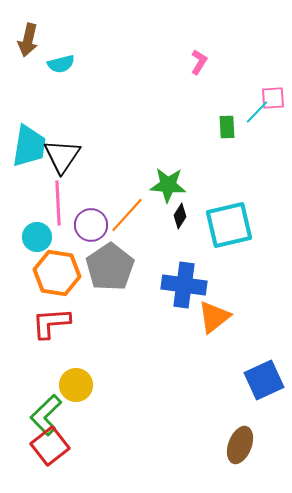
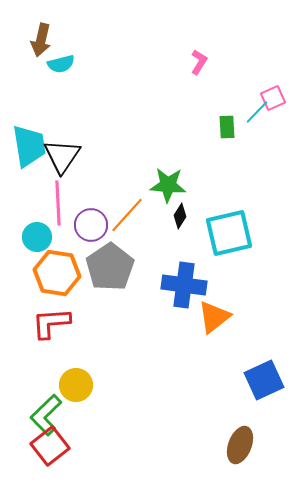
brown arrow: moved 13 px right
pink square: rotated 20 degrees counterclockwise
cyan trapezoid: rotated 18 degrees counterclockwise
cyan square: moved 8 px down
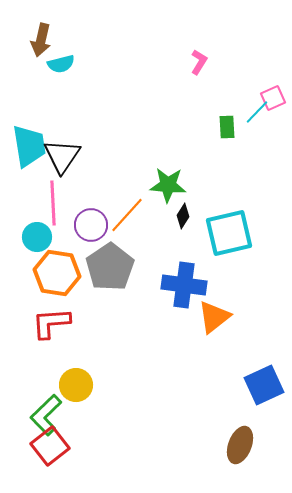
pink line: moved 5 px left
black diamond: moved 3 px right
blue square: moved 5 px down
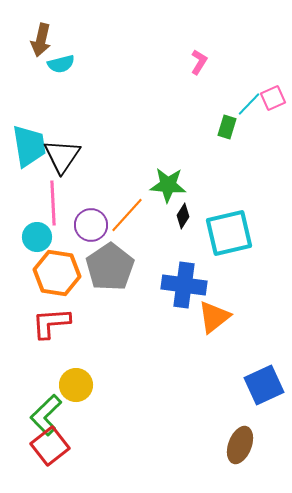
cyan line: moved 8 px left, 8 px up
green rectangle: rotated 20 degrees clockwise
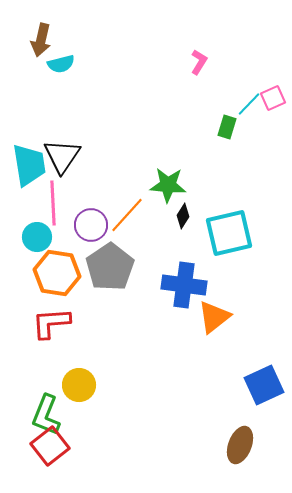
cyan trapezoid: moved 19 px down
yellow circle: moved 3 px right
green L-shape: rotated 24 degrees counterclockwise
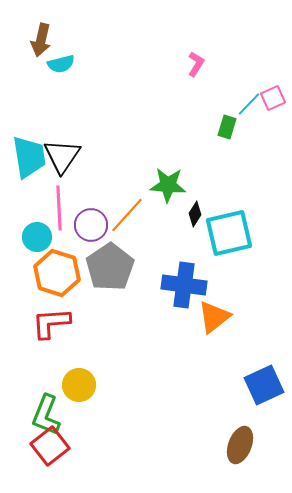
pink L-shape: moved 3 px left, 2 px down
cyan trapezoid: moved 8 px up
pink line: moved 6 px right, 5 px down
black diamond: moved 12 px right, 2 px up
orange hexagon: rotated 9 degrees clockwise
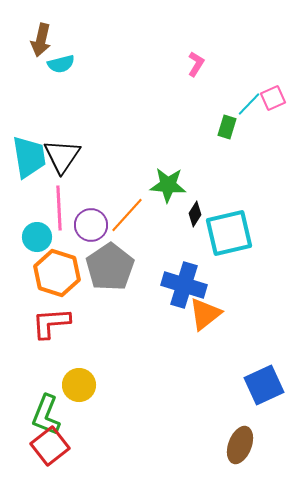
blue cross: rotated 9 degrees clockwise
orange triangle: moved 9 px left, 3 px up
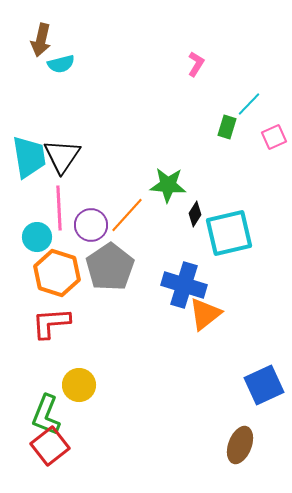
pink square: moved 1 px right, 39 px down
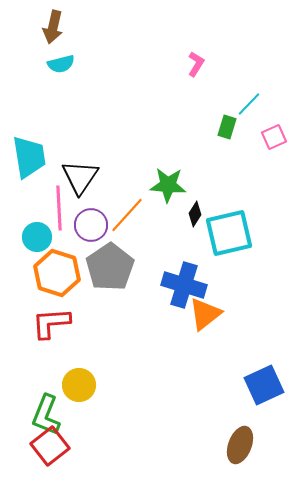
brown arrow: moved 12 px right, 13 px up
black triangle: moved 18 px right, 21 px down
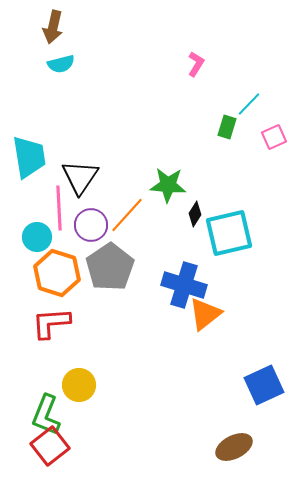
brown ellipse: moved 6 px left, 2 px down; rotated 42 degrees clockwise
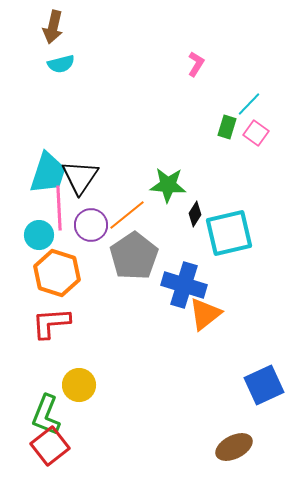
pink square: moved 18 px left, 4 px up; rotated 30 degrees counterclockwise
cyan trapezoid: moved 19 px right, 16 px down; rotated 27 degrees clockwise
orange line: rotated 9 degrees clockwise
cyan circle: moved 2 px right, 2 px up
gray pentagon: moved 24 px right, 11 px up
